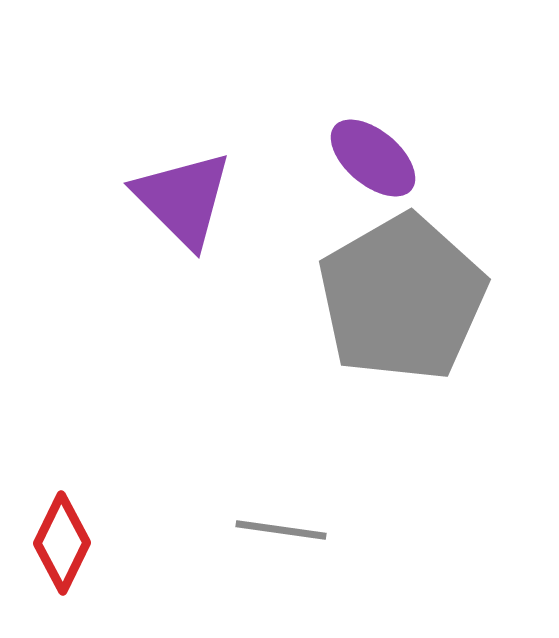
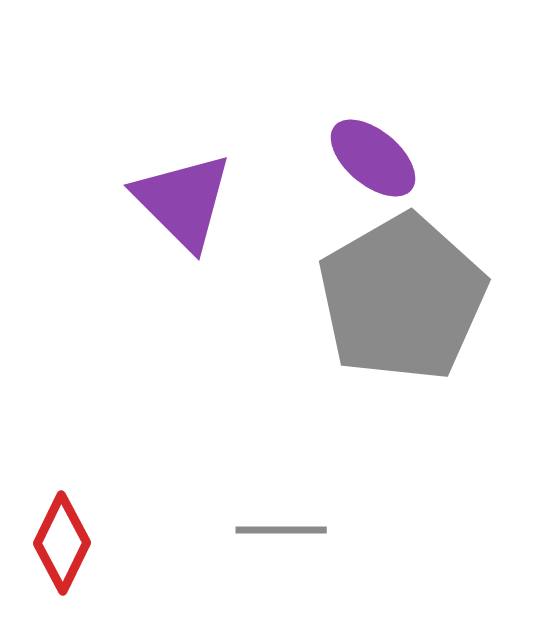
purple triangle: moved 2 px down
gray line: rotated 8 degrees counterclockwise
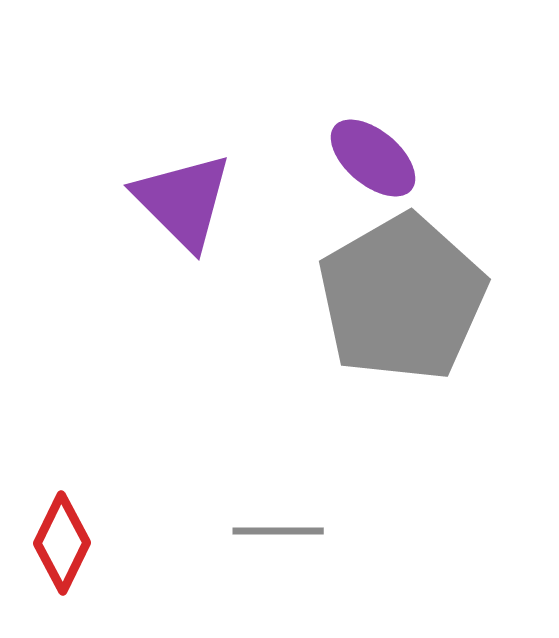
gray line: moved 3 px left, 1 px down
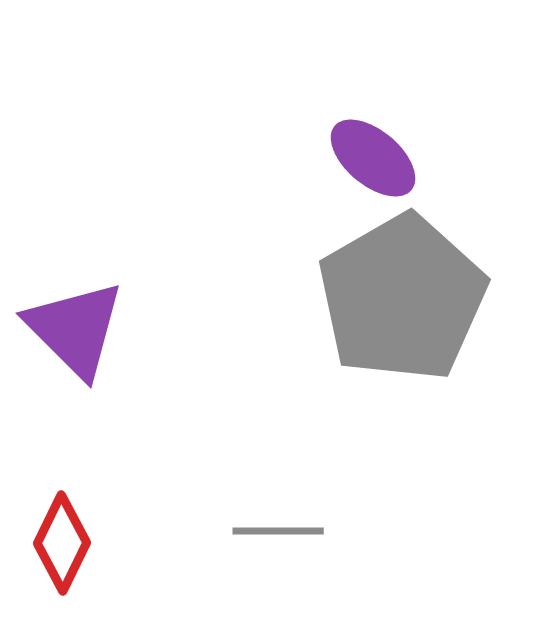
purple triangle: moved 108 px left, 128 px down
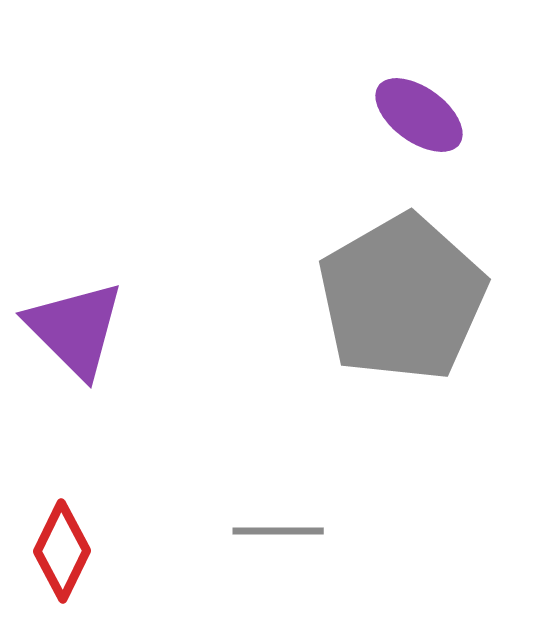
purple ellipse: moved 46 px right, 43 px up; rotated 4 degrees counterclockwise
red diamond: moved 8 px down
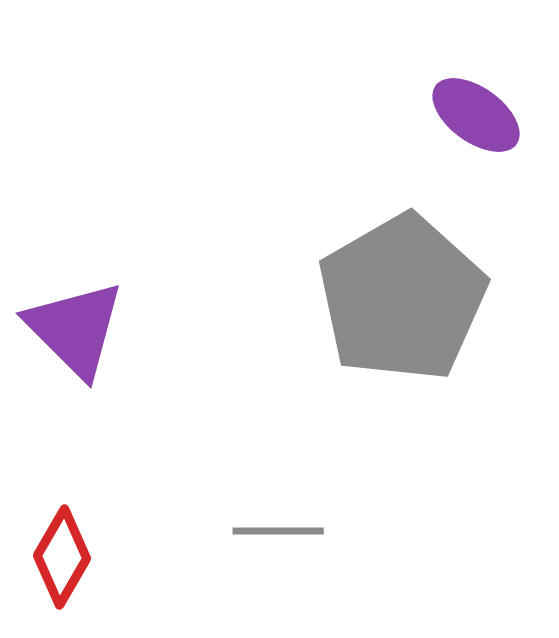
purple ellipse: moved 57 px right
red diamond: moved 6 px down; rotated 4 degrees clockwise
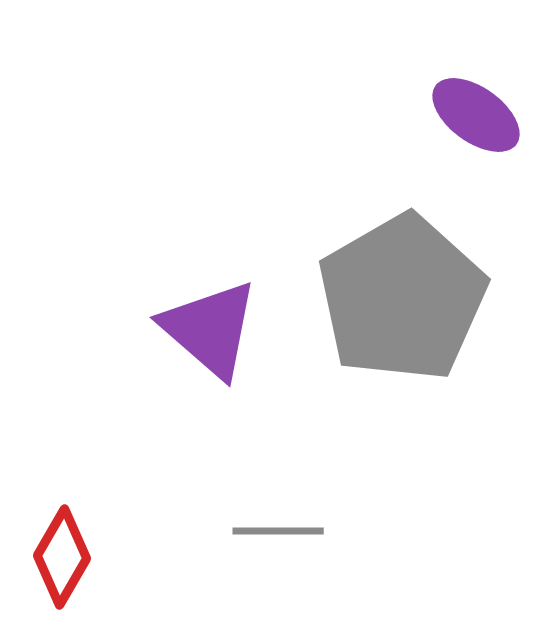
purple triangle: moved 135 px right; rotated 4 degrees counterclockwise
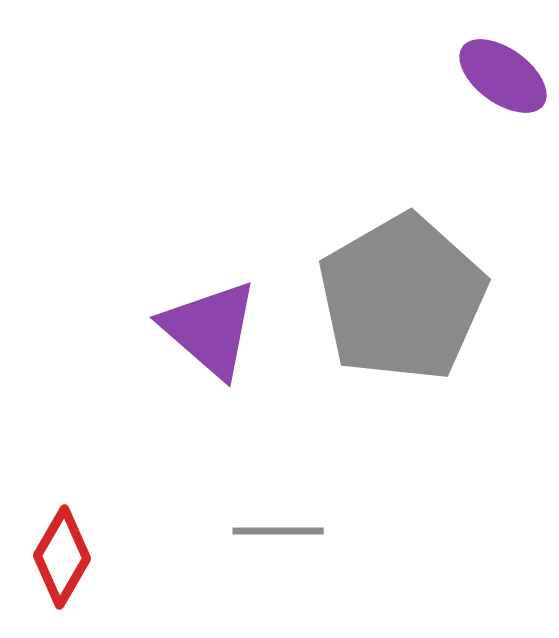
purple ellipse: moved 27 px right, 39 px up
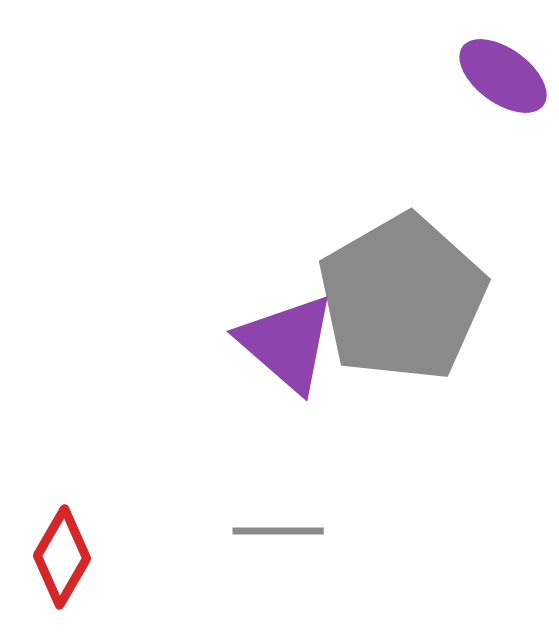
purple triangle: moved 77 px right, 14 px down
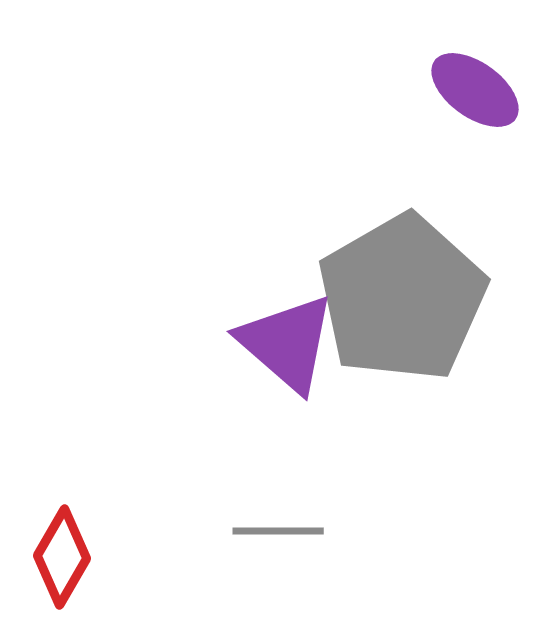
purple ellipse: moved 28 px left, 14 px down
